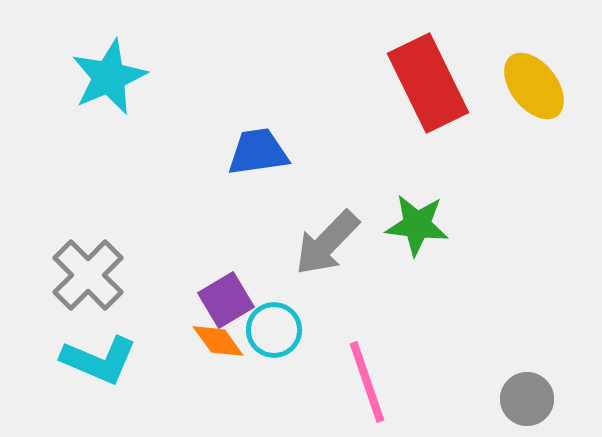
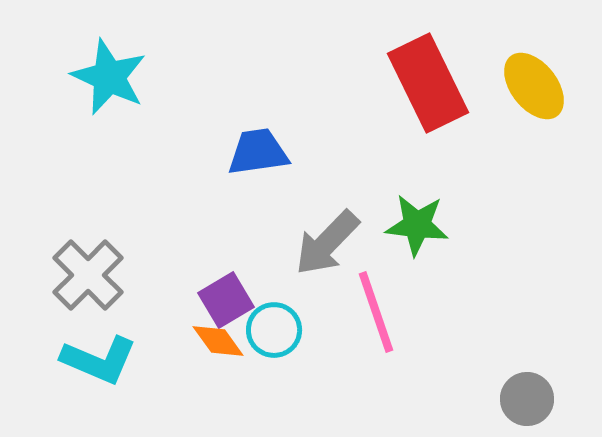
cyan star: rotated 24 degrees counterclockwise
pink line: moved 9 px right, 70 px up
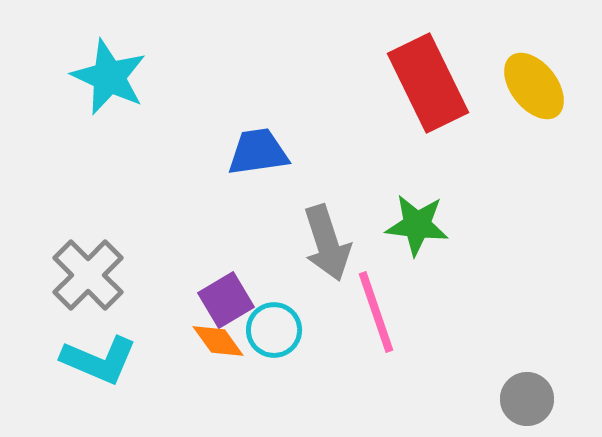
gray arrow: rotated 62 degrees counterclockwise
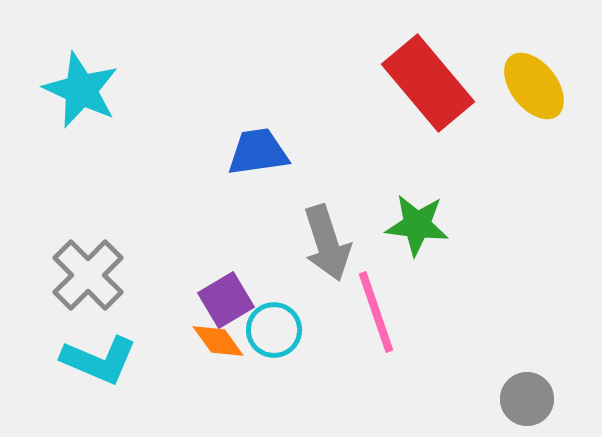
cyan star: moved 28 px left, 13 px down
red rectangle: rotated 14 degrees counterclockwise
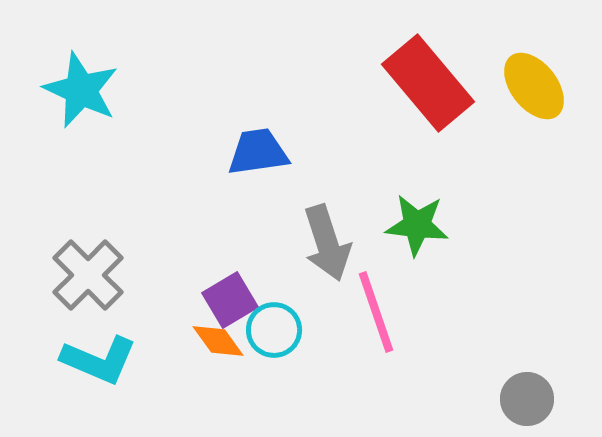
purple square: moved 4 px right
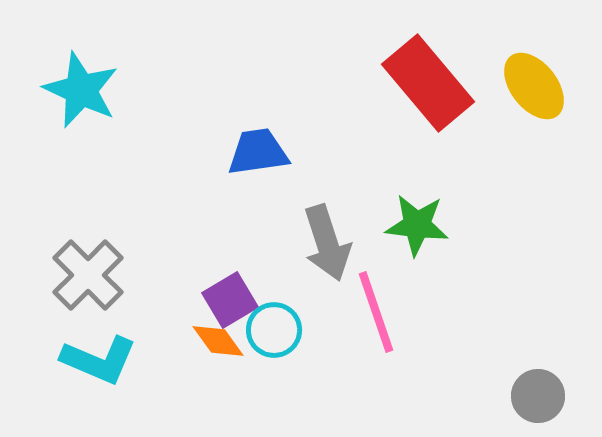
gray circle: moved 11 px right, 3 px up
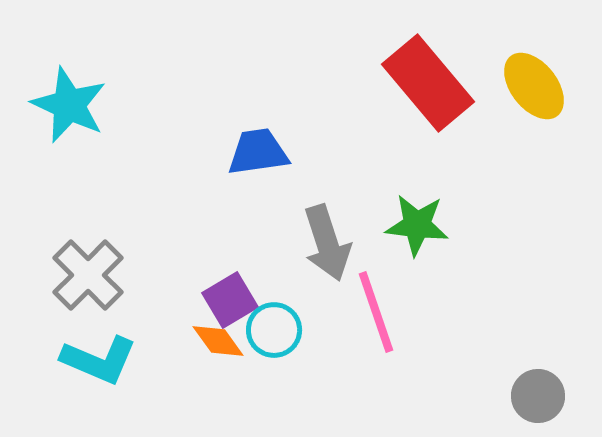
cyan star: moved 12 px left, 15 px down
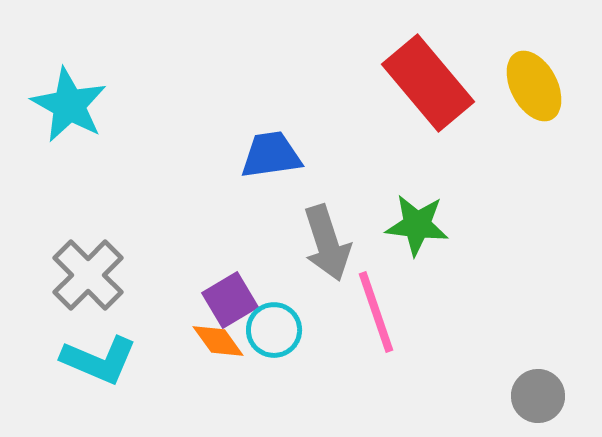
yellow ellipse: rotated 10 degrees clockwise
cyan star: rotated 4 degrees clockwise
blue trapezoid: moved 13 px right, 3 px down
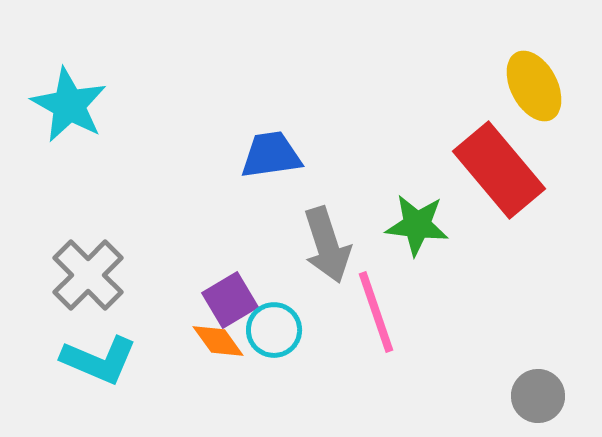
red rectangle: moved 71 px right, 87 px down
gray arrow: moved 2 px down
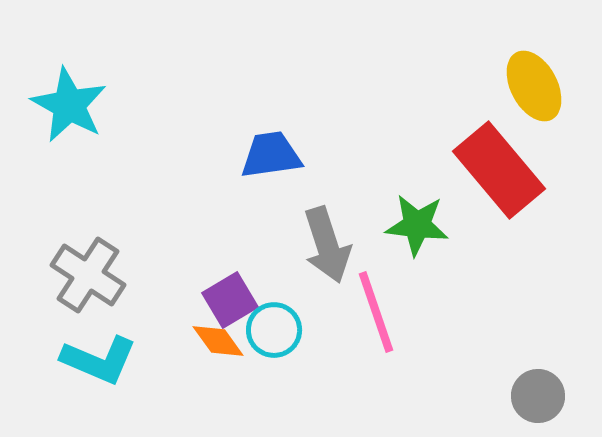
gray cross: rotated 12 degrees counterclockwise
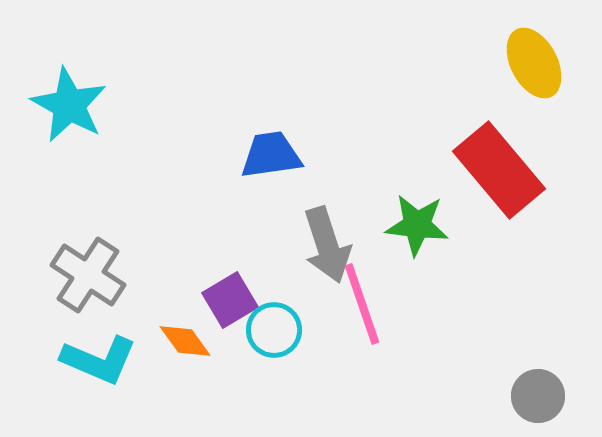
yellow ellipse: moved 23 px up
pink line: moved 14 px left, 8 px up
orange diamond: moved 33 px left
